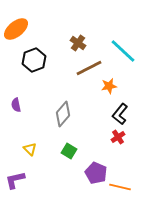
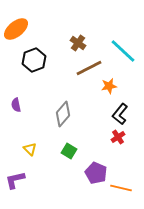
orange line: moved 1 px right, 1 px down
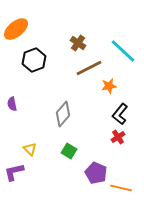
purple semicircle: moved 4 px left, 1 px up
purple L-shape: moved 1 px left, 8 px up
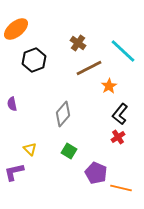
orange star: rotated 21 degrees counterclockwise
